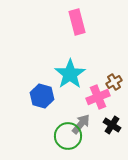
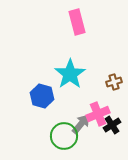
brown cross: rotated 14 degrees clockwise
pink cross: moved 17 px down
black cross: rotated 24 degrees clockwise
green circle: moved 4 px left
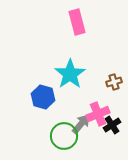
blue hexagon: moved 1 px right, 1 px down
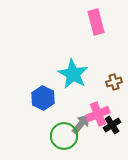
pink rectangle: moved 19 px right
cyan star: moved 3 px right; rotated 8 degrees counterclockwise
blue hexagon: moved 1 px down; rotated 10 degrees clockwise
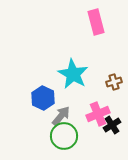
gray arrow: moved 20 px left, 8 px up
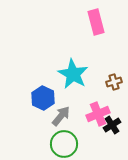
green circle: moved 8 px down
